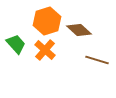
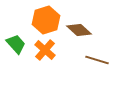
orange hexagon: moved 1 px left, 1 px up
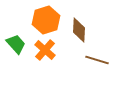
brown diamond: rotated 50 degrees clockwise
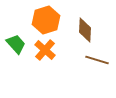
brown diamond: moved 6 px right
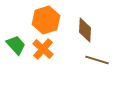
green trapezoid: moved 1 px down
orange cross: moved 2 px left, 1 px up
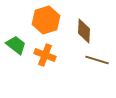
brown diamond: moved 1 px left, 1 px down
green trapezoid: rotated 10 degrees counterclockwise
orange cross: moved 2 px right, 6 px down; rotated 20 degrees counterclockwise
